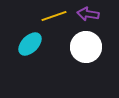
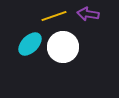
white circle: moved 23 px left
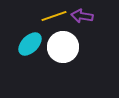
purple arrow: moved 6 px left, 2 px down
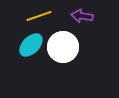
yellow line: moved 15 px left
cyan ellipse: moved 1 px right, 1 px down
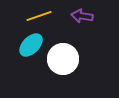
white circle: moved 12 px down
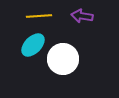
yellow line: rotated 15 degrees clockwise
cyan ellipse: moved 2 px right
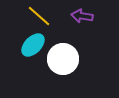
yellow line: rotated 45 degrees clockwise
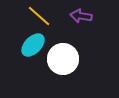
purple arrow: moved 1 px left
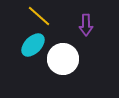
purple arrow: moved 5 px right, 9 px down; rotated 100 degrees counterclockwise
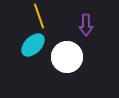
yellow line: rotated 30 degrees clockwise
white circle: moved 4 px right, 2 px up
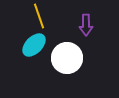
cyan ellipse: moved 1 px right
white circle: moved 1 px down
